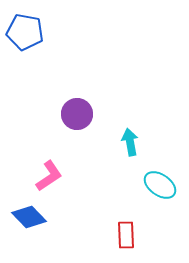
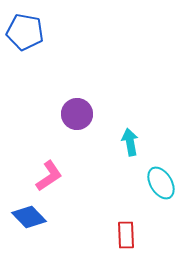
cyan ellipse: moved 1 px right, 2 px up; rotated 24 degrees clockwise
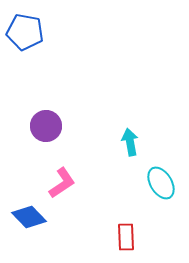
purple circle: moved 31 px left, 12 px down
pink L-shape: moved 13 px right, 7 px down
red rectangle: moved 2 px down
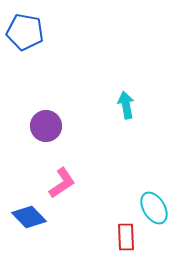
cyan arrow: moved 4 px left, 37 px up
cyan ellipse: moved 7 px left, 25 px down
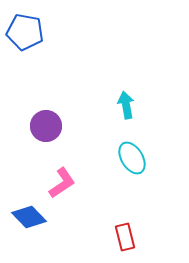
cyan ellipse: moved 22 px left, 50 px up
red rectangle: moved 1 px left; rotated 12 degrees counterclockwise
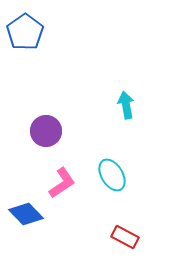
blue pentagon: rotated 27 degrees clockwise
purple circle: moved 5 px down
cyan ellipse: moved 20 px left, 17 px down
blue diamond: moved 3 px left, 3 px up
red rectangle: rotated 48 degrees counterclockwise
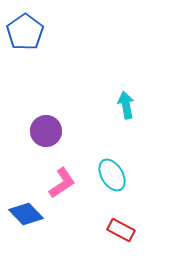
red rectangle: moved 4 px left, 7 px up
